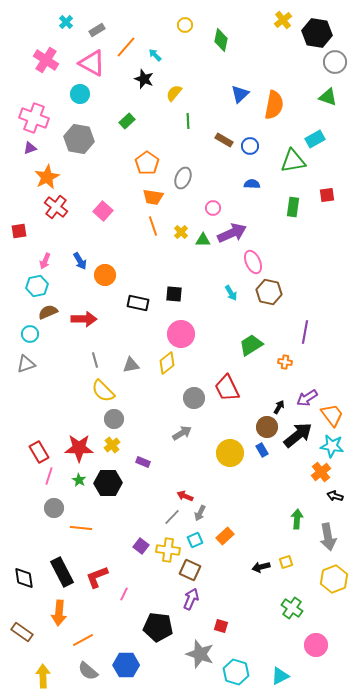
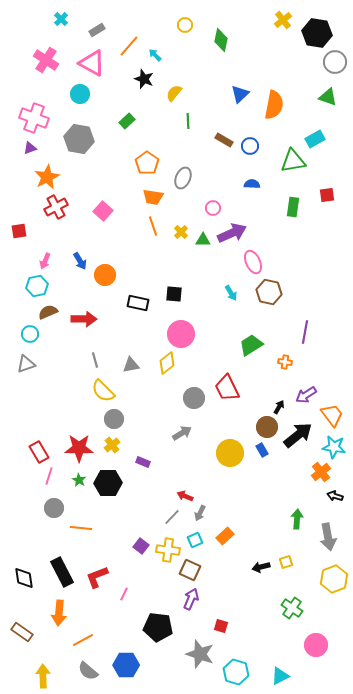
cyan cross at (66, 22): moved 5 px left, 3 px up
orange line at (126, 47): moved 3 px right, 1 px up
red cross at (56, 207): rotated 25 degrees clockwise
purple arrow at (307, 398): moved 1 px left, 3 px up
cyan star at (332, 446): moved 2 px right, 1 px down
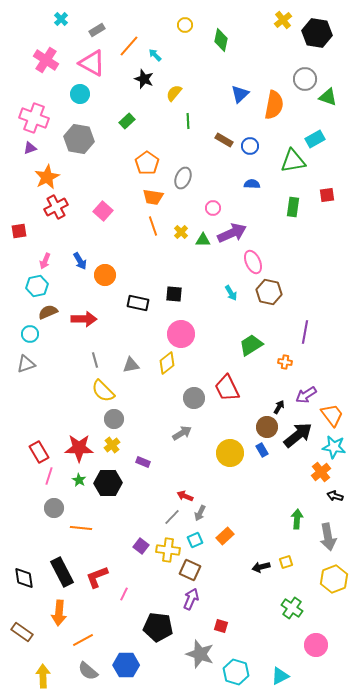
gray circle at (335, 62): moved 30 px left, 17 px down
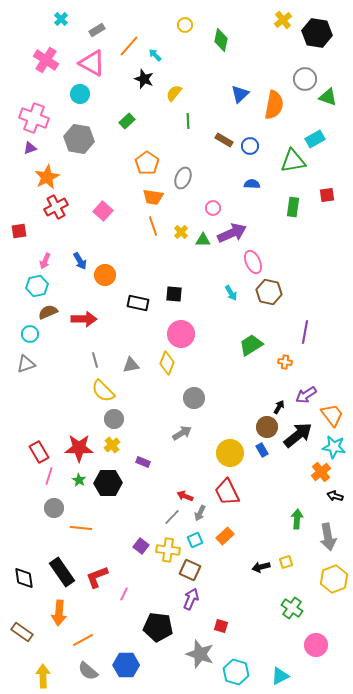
yellow diamond at (167, 363): rotated 30 degrees counterclockwise
red trapezoid at (227, 388): moved 104 px down
black rectangle at (62, 572): rotated 8 degrees counterclockwise
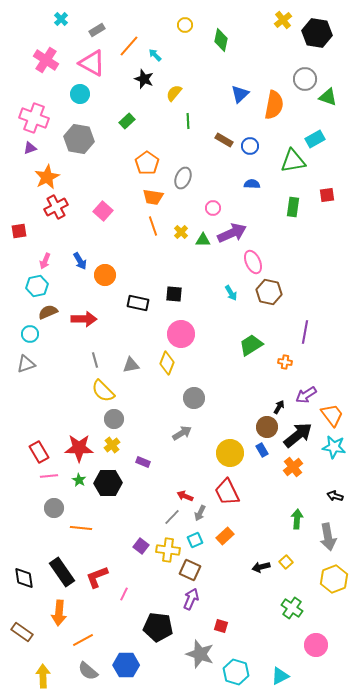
orange cross at (321, 472): moved 28 px left, 5 px up
pink line at (49, 476): rotated 66 degrees clockwise
yellow square at (286, 562): rotated 24 degrees counterclockwise
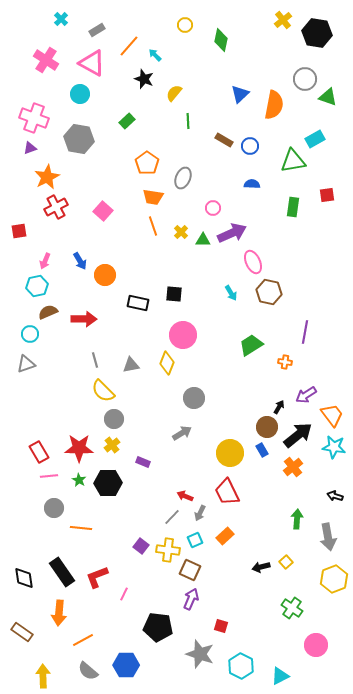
pink circle at (181, 334): moved 2 px right, 1 px down
cyan hexagon at (236, 672): moved 5 px right, 6 px up; rotated 10 degrees clockwise
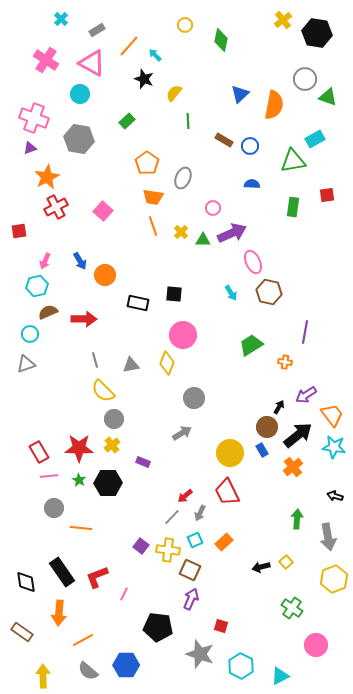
red arrow at (185, 496): rotated 63 degrees counterclockwise
orange rectangle at (225, 536): moved 1 px left, 6 px down
black diamond at (24, 578): moved 2 px right, 4 px down
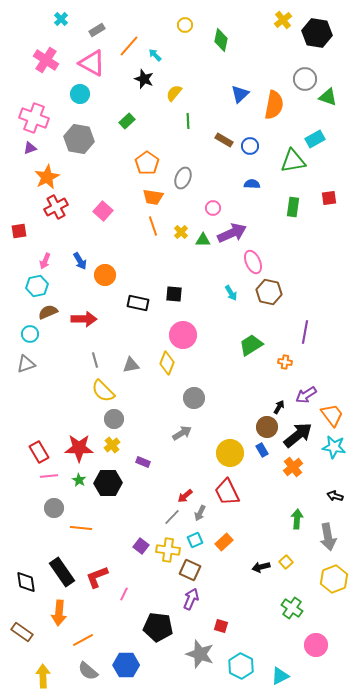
red square at (327, 195): moved 2 px right, 3 px down
